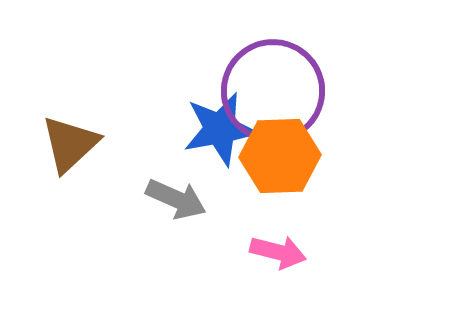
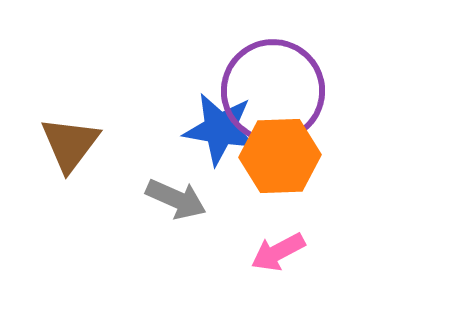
blue star: rotated 20 degrees clockwise
brown triangle: rotated 10 degrees counterclockwise
pink arrow: rotated 138 degrees clockwise
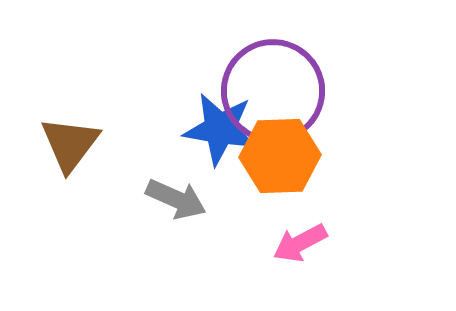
pink arrow: moved 22 px right, 9 px up
